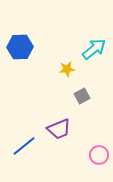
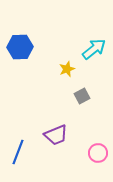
yellow star: rotated 14 degrees counterclockwise
purple trapezoid: moved 3 px left, 6 px down
blue line: moved 6 px left, 6 px down; rotated 30 degrees counterclockwise
pink circle: moved 1 px left, 2 px up
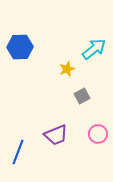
pink circle: moved 19 px up
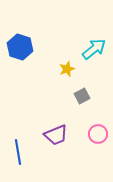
blue hexagon: rotated 20 degrees clockwise
blue line: rotated 30 degrees counterclockwise
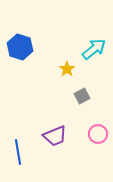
yellow star: rotated 14 degrees counterclockwise
purple trapezoid: moved 1 px left, 1 px down
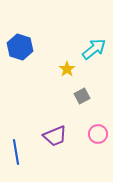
blue line: moved 2 px left
